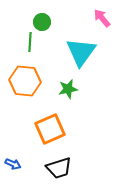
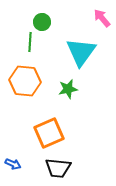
orange square: moved 1 px left, 4 px down
black trapezoid: moved 1 px left; rotated 24 degrees clockwise
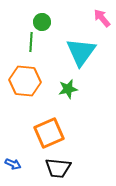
green line: moved 1 px right
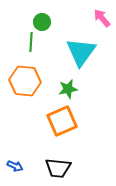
orange square: moved 13 px right, 12 px up
blue arrow: moved 2 px right, 2 px down
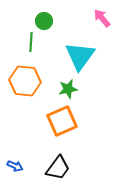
green circle: moved 2 px right, 1 px up
cyan triangle: moved 1 px left, 4 px down
black trapezoid: rotated 60 degrees counterclockwise
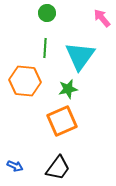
green circle: moved 3 px right, 8 px up
green line: moved 14 px right, 6 px down
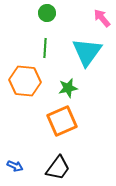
cyan triangle: moved 7 px right, 4 px up
green star: moved 1 px up
